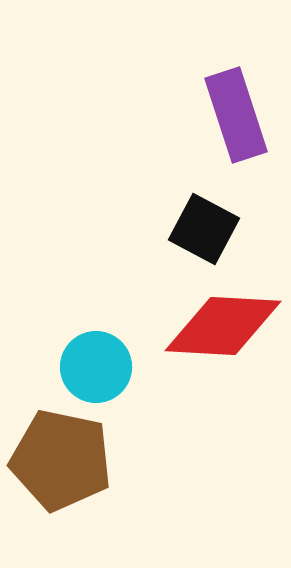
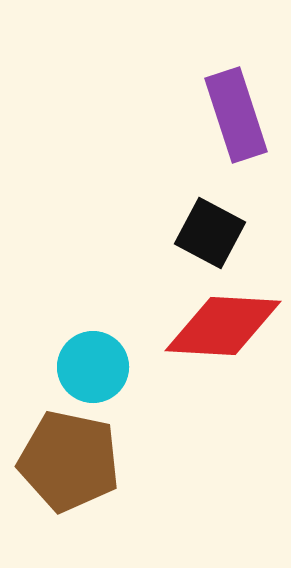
black square: moved 6 px right, 4 px down
cyan circle: moved 3 px left
brown pentagon: moved 8 px right, 1 px down
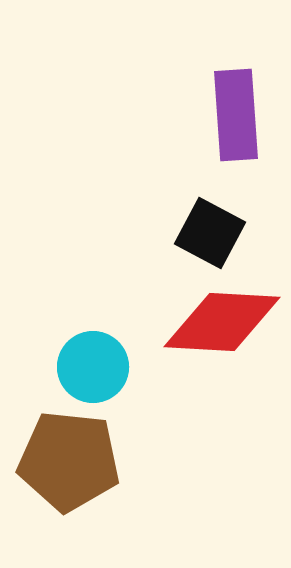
purple rectangle: rotated 14 degrees clockwise
red diamond: moved 1 px left, 4 px up
brown pentagon: rotated 6 degrees counterclockwise
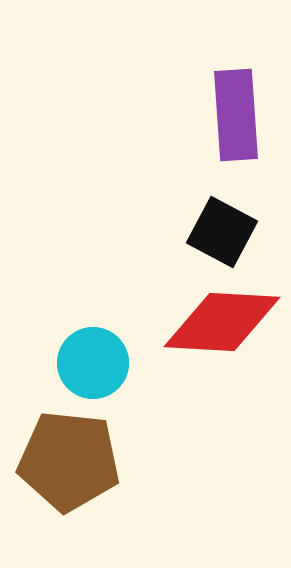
black square: moved 12 px right, 1 px up
cyan circle: moved 4 px up
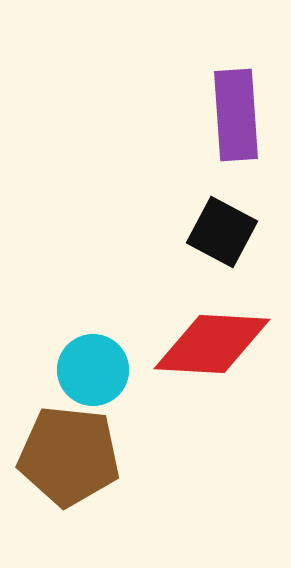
red diamond: moved 10 px left, 22 px down
cyan circle: moved 7 px down
brown pentagon: moved 5 px up
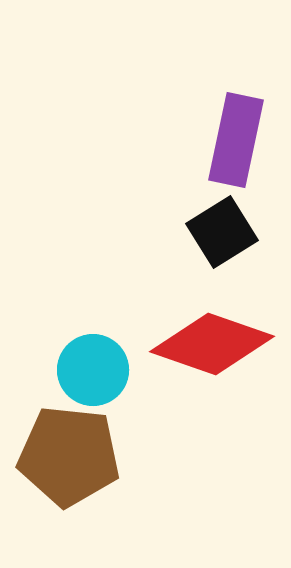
purple rectangle: moved 25 px down; rotated 16 degrees clockwise
black square: rotated 30 degrees clockwise
red diamond: rotated 16 degrees clockwise
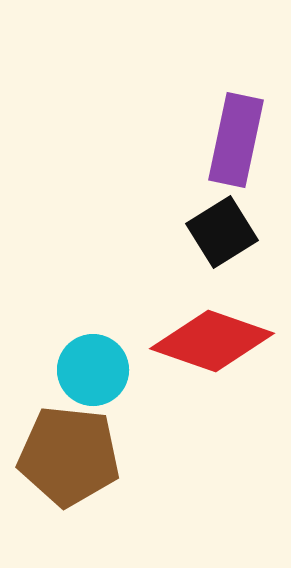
red diamond: moved 3 px up
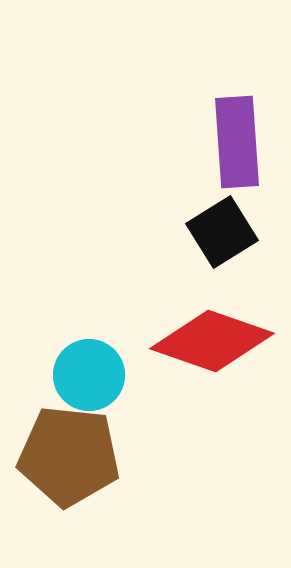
purple rectangle: moved 1 px right, 2 px down; rotated 16 degrees counterclockwise
cyan circle: moved 4 px left, 5 px down
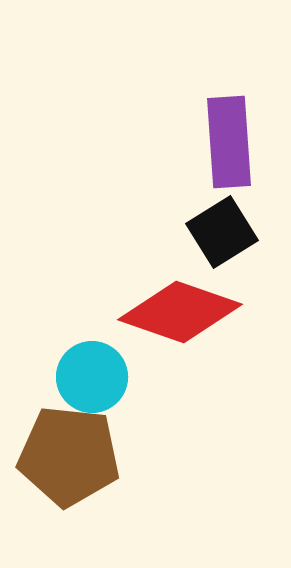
purple rectangle: moved 8 px left
red diamond: moved 32 px left, 29 px up
cyan circle: moved 3 px right, 2 px down
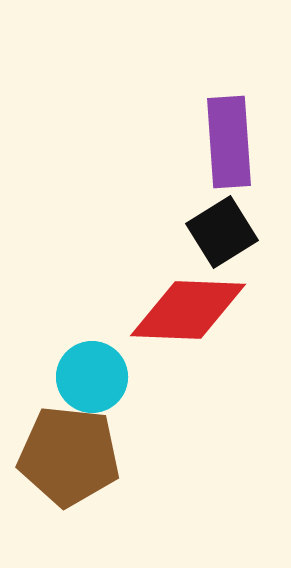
red diamond: moved 8 px right, 2 px up; rotated 17 degrees counterclockwise
